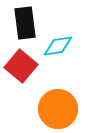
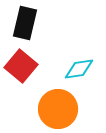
black rectangle: rotated 20 degrees clockwise
cyan diamond: moved 21 px right, 23 px down
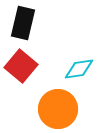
black rectangle: moved 2 px left
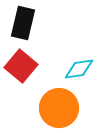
orange circle: moved 1 px right, 1 px up
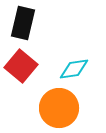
cyan diamond: moved 5 px left
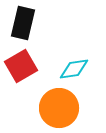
red square: rotated 20 degrees clockwise
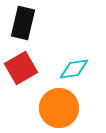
red square: moved 2 px down
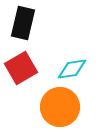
cyan diamond: moved 2 px left
orange circle: moved 1 px right, 1 px up
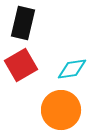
red square: moved 3 px up
orange circle: moved 1 px right, 3 px down
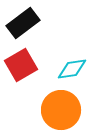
black rectangle: rotated 40 degrees clockwise
